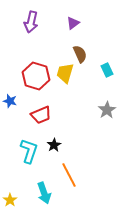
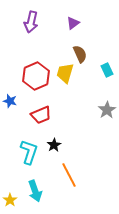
red hexagon: rotated 20 degrees clockwise
cyan L-shape: moved 1 px down
cyan arrow: moved 9 px left, 2 px up
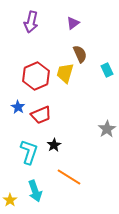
blue star: moved 8 px right, 6 px down; rotated 16 degrees clockwise
gray star: moved 19 px down
orange line: moved 2 px down; rotated 30 degrees counterclockwise
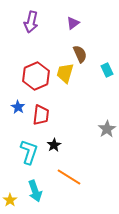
red trapezoid: rotated 60 degrees counterclockwise
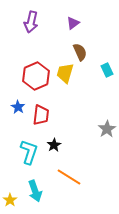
brown semicircle: moved 2 px up
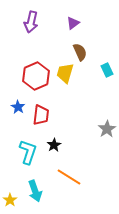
cyan L-shape: moved 1 px left
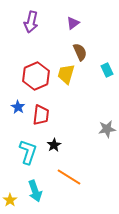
yellow trapezoid: moved 1 px right, 1 px down
gray star: rotated 24 degrees clockwise
